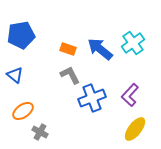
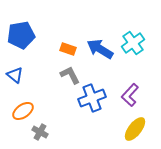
blue arrow: rotated 8 degrees counterclockwise
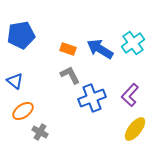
blue triangle: moved 6 px down
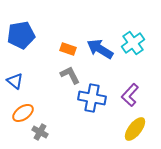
blue cross: rotated 32 degrees clockwise
orange ellipse: moved 2 px down
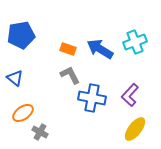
cyan cross: moved 2 px right, 1 px up; rotated 15 degrees clockwise
blue triangle: moved 3 px up
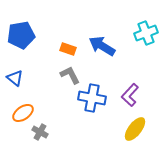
cyan cross: moved 11 px right, 9 px up
blue arrow: moved 2 px right, 3 px up
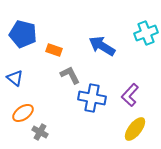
blue pentagon: moved 2 px right, 1 px up; rotated 24 degrees clockwise
orange rectangle: moved 14 px left, 1 px down
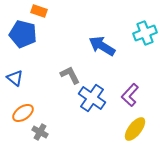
cyan cross: moved 1 px left
orange rectangle: moved 15 px left, 39 px up
blue cross: rotated 24 degrees clockwise
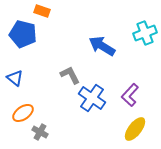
orange rectangle: moved 3 px right
